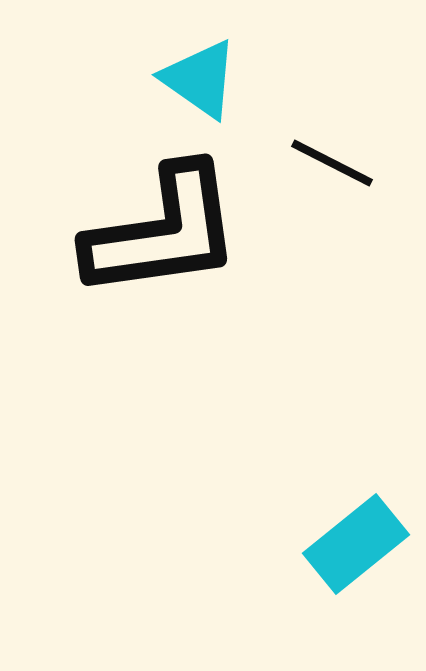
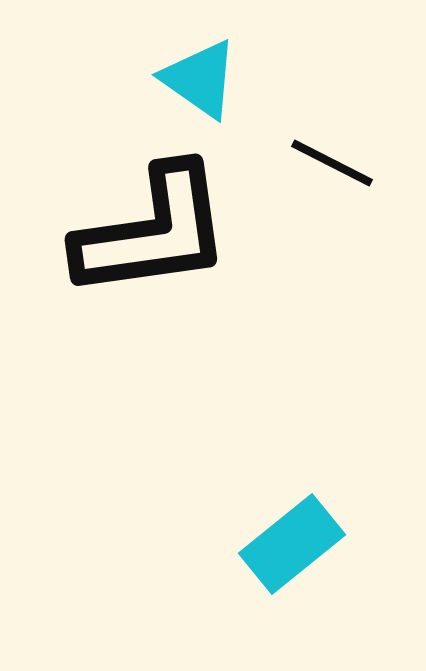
black L-shape: moved 10 px left
cyan rectangle: moved 64 px left
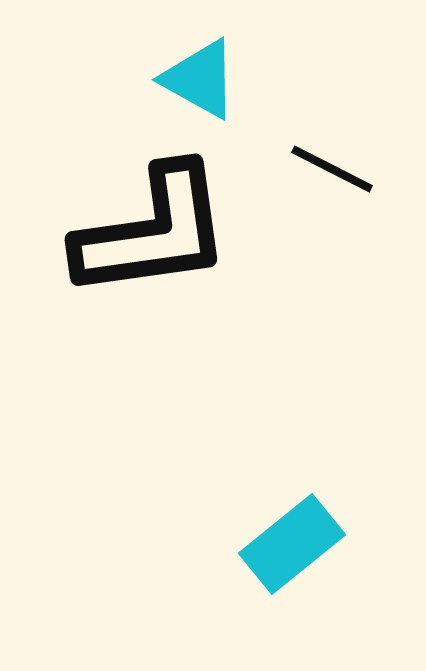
cyan triangle: rotated 6 degrees counterclockwise
black line: moved 6 px down
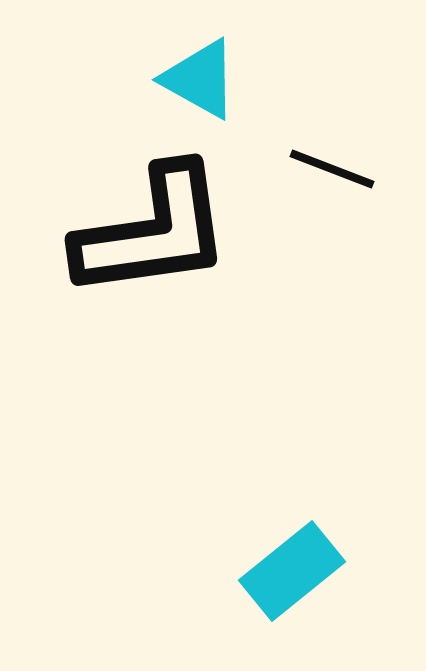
black line: rotated 6 degrees counterclockwise
cyan rectangle: moved 27 px down
